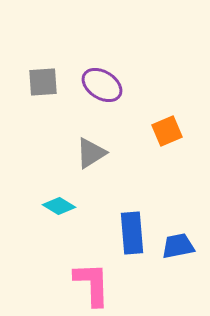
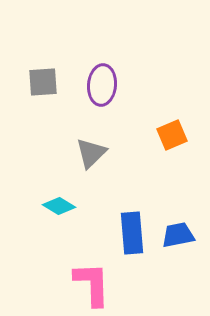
purple ellipse: rotated 63 degrees clockwise
orange square: moved 5 px right, 4 px down
gray triangle: rotated 12 degrees counterclockwise
blue trapezoid: moved 11 px up
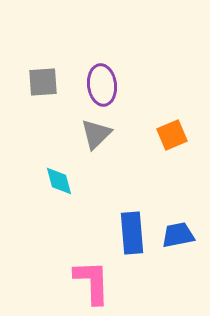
purple ellipse: rotated 12 degrees counterclockwise
gray triangle: moved 5 px right, 19 px up
cyan diamond: moved 25 px up; rotated 44 degrees clockwise
pink L-shape: moved 2 px up
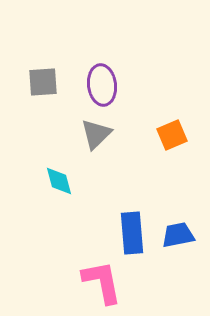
pink L-shape: moved 10 px right; rotated 9 degrees counterclockwise
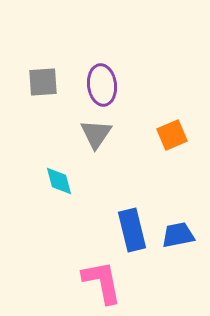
gray triangle: rotated 12 degrees counterclockwise
blue rectangle: moved 3 px up; rotated 9 degrees counterclockwise
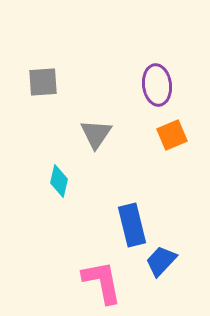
purple ellipse: moved 55 px right
cyan diamond: rotated 28 degrees clockwise
blue rectangle: moved 5 px up
blue trapezoid: moved 17 px left, 26 px down; rotated 36 degrees counterclockwise
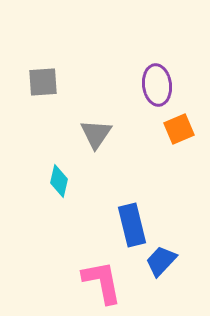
orange square: moved 7 px right, 6 px up
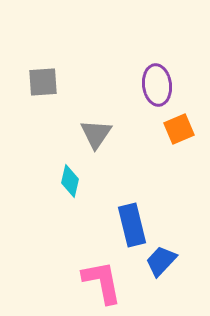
cyan diamond: moved 11 px right
